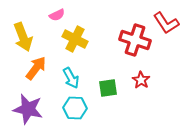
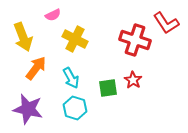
pink semicircle: moved 4 px left
red star: moved 8 px left
cyan hexagon: rotated 15 degrees clockwise
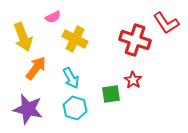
pink semicircle: moved 2 px down
green square: moved 3 px right, 6 px down
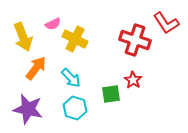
pink semicircle: moved 7 px down
cyan arrow: rotated 15 degrees counterclockwise
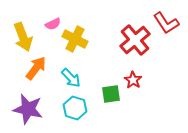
red cross: rotated 32 degrees clockwise
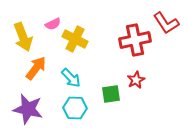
red cross: rotated 28 degrees clockwise
red star: moved 3 px right; rotated 12 degrees clockwise
cyan hexagon: rotated 15 degrees counterclockwise
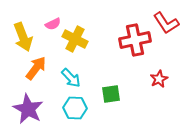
red star: moved 23 px right, 1 px up
purple star: rotated 16 degrees clockwise
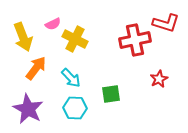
red L-shape: rotated 40 degrees counterclockwise
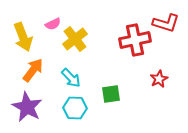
yellow cross: rotated 25 degrees clockwise
orange arrow: moved 3 px left, 2 px down
purple star: moved 1 px left, 2 px up
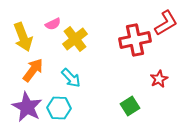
red L-shape: rotated 48 degrees counterclockwise
green square: moved 19 px right, 12 px down; rotated 24 degrees counterclockwise
cyan hexagon: moved 16 px left
